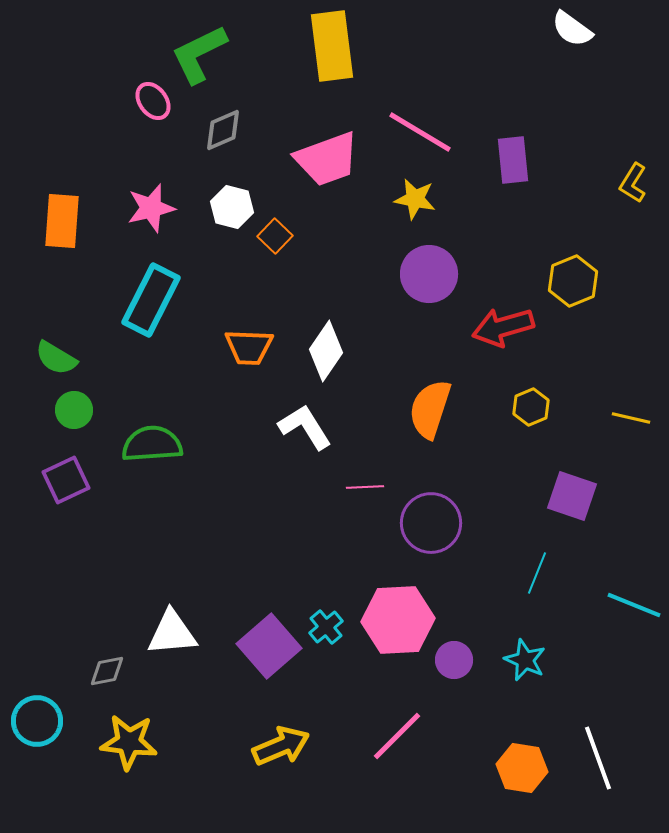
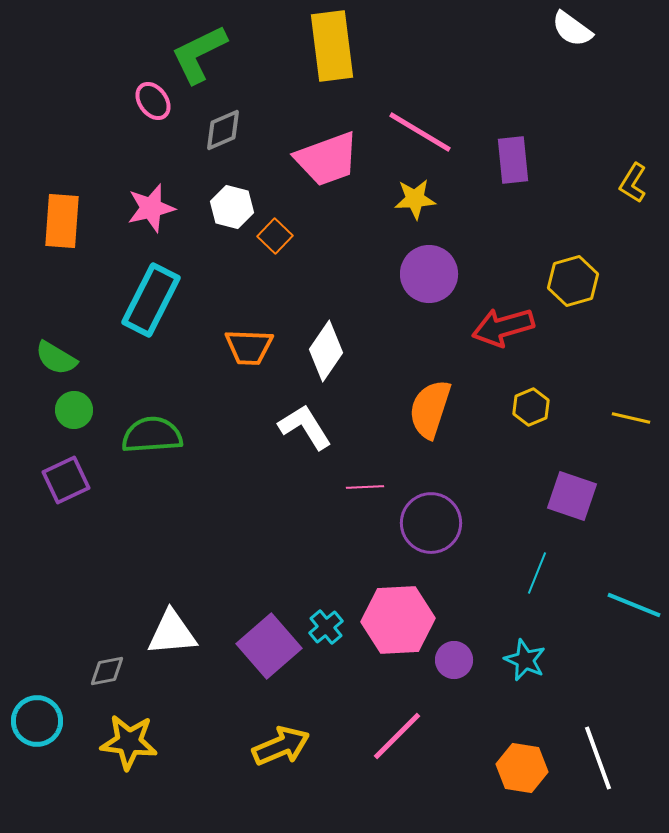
yellow star at (415, 199): rotated 15 degrees counterclockwise
yellow hexagon at (573, 281): rotated 6 degrees clockwise
green semicircle at (152, 444): moved 9 px up
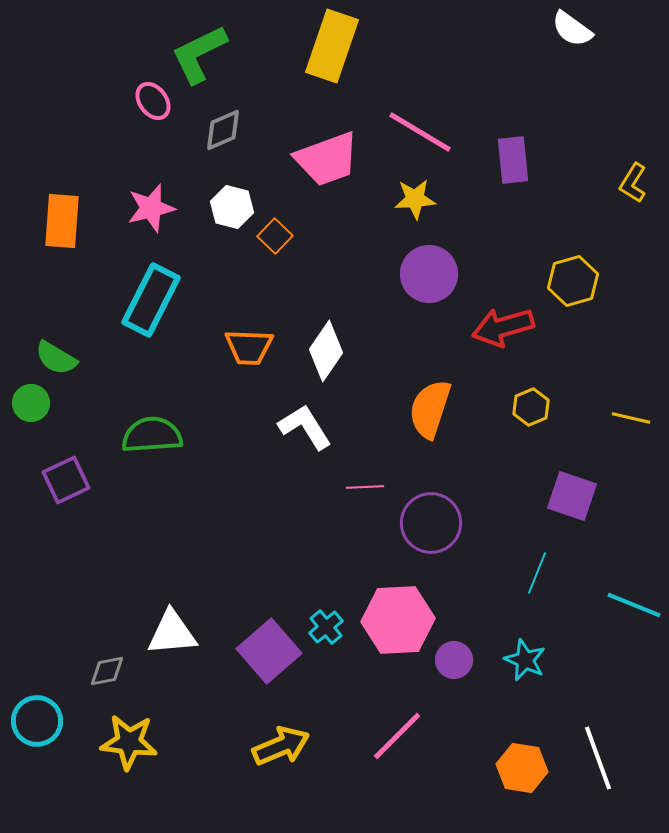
yellow rectangle at (332, 46): rotated 26 degrees clockwise
green circle at (74, 410): moved 43 px left, 7 px up
purple square at (269, 646): moved 5 px down
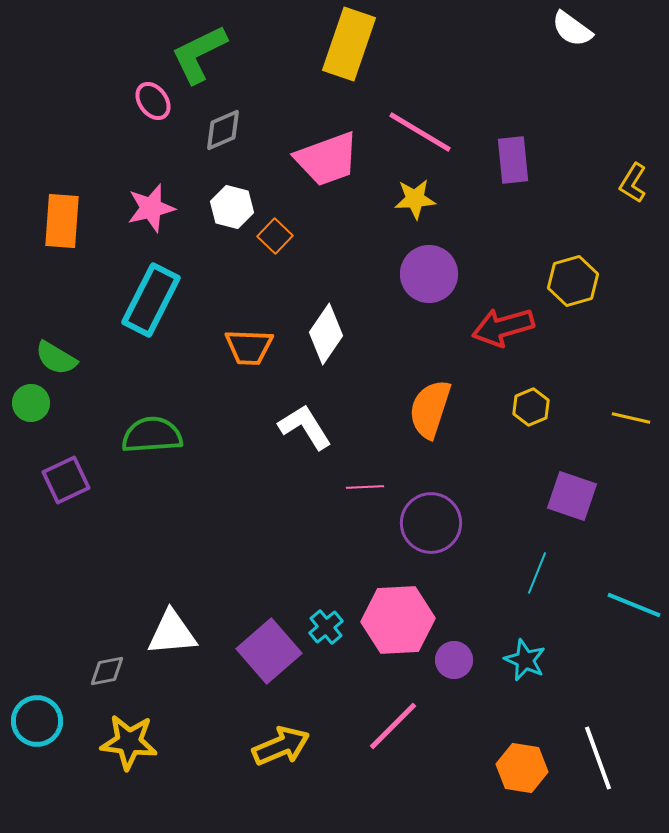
yellow rectangle at (332, 46): moved 17 px right, 2 px up
white diamond at (326, 351): moved 17 px up
pink line at (397, 736): moved 4 px left, 10 px up
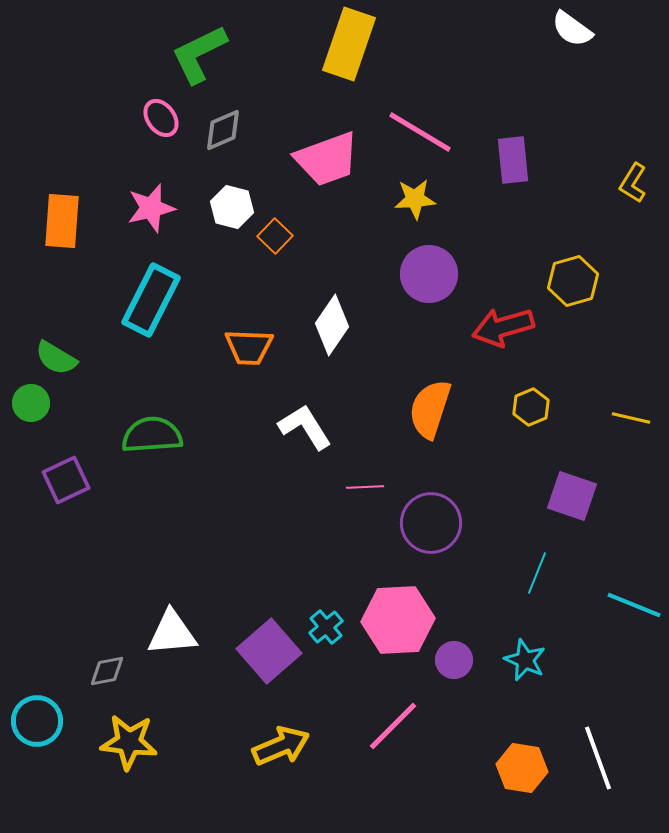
pink ellipse at (153, 101): moved 8 px right, 17 px down
white diamond at (326, 334): moved 6 px right, 9 px up
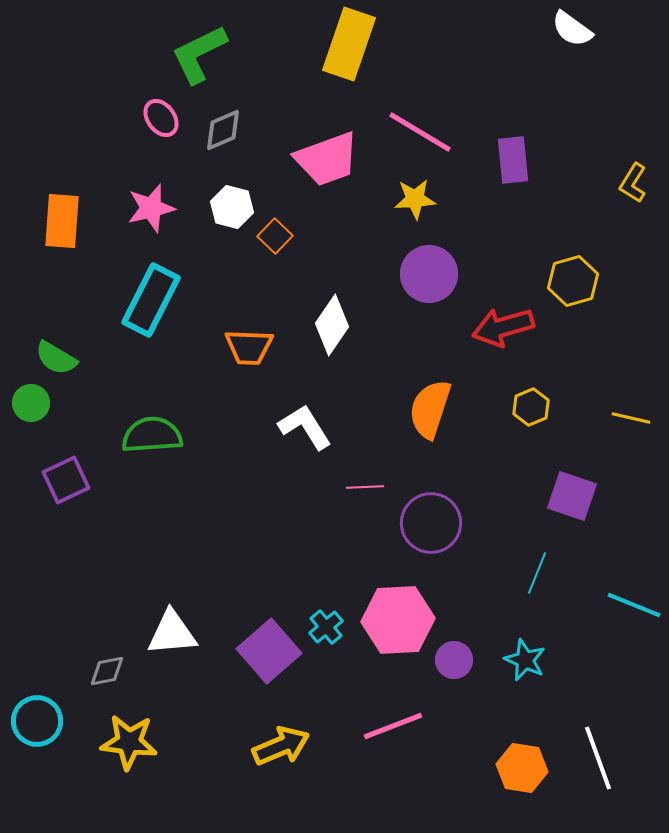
pink line at (393, 726): rotated 24 degrees clockwise
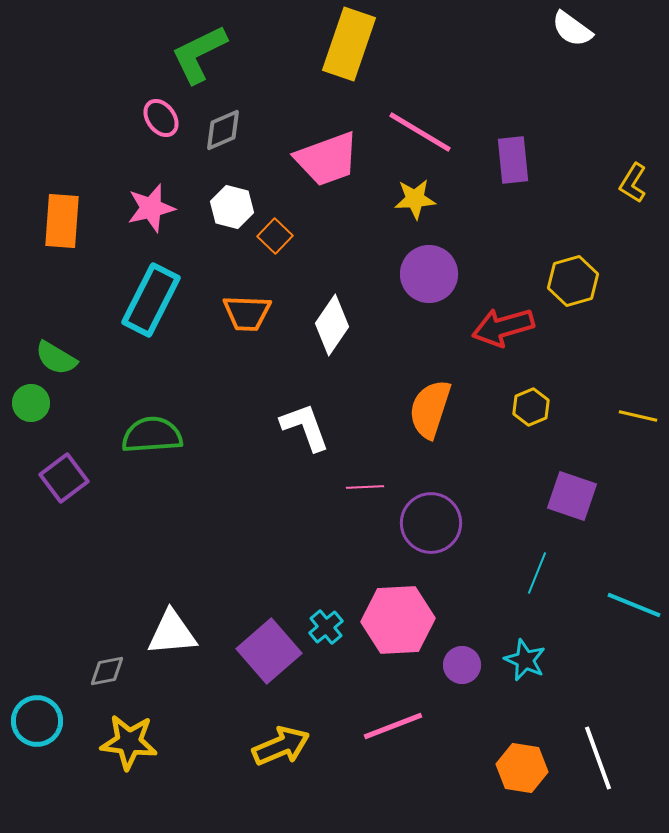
orange trapezoid at (249, 347): moved 2 px left, 34 px up
yellow line at (631, 418): moved 7 px right, 2 px up
white L-shape at (305, 427): rotated 12 degrees clockwise
purple square at (66, 480): moved 2 px left, 2 px up; rotated 12 degrees counterclockwise
purple circle at (454, 660): moved 8 px right, 5 px down
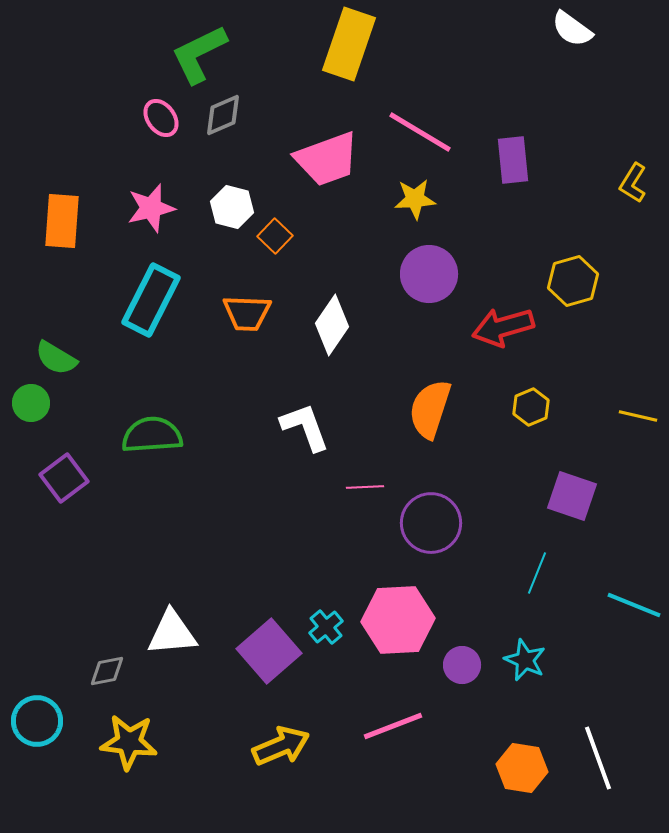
gray diamond at (223, 130): moved 15 px up
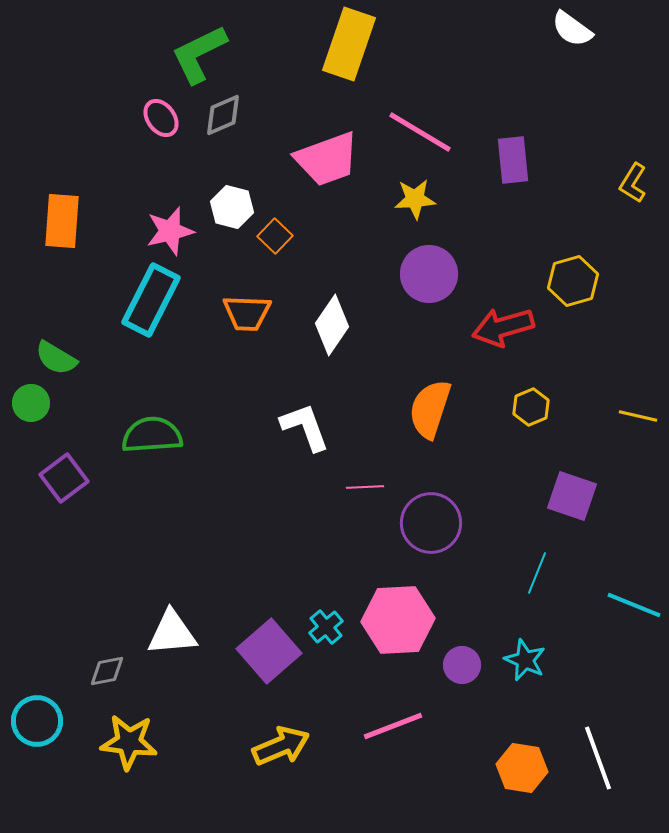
pink star at (151, 208): moved 19 px right, 23 px down
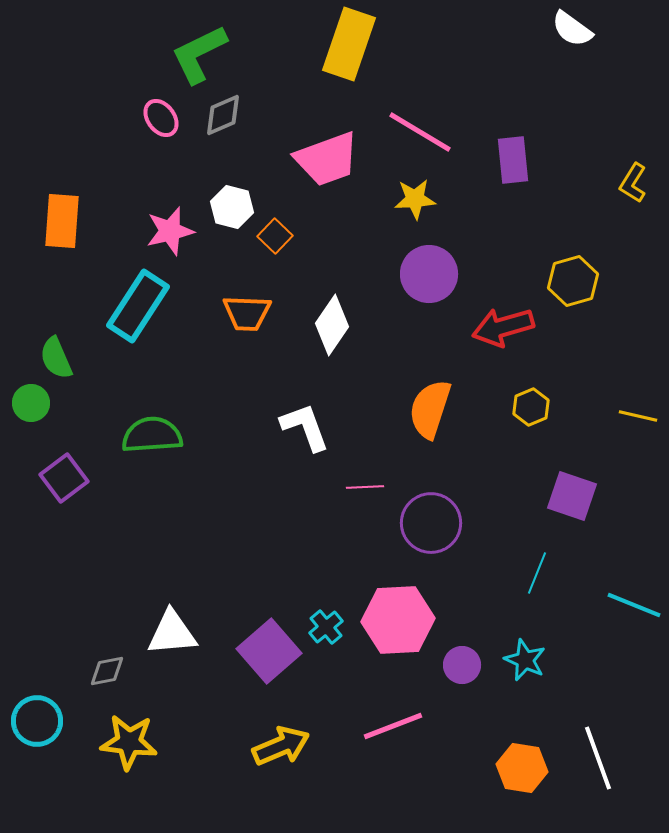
cyan rectangle at (151, 300): moved 13 px left, 6 px down; rotated 6 degrees clockwise
green semicircle at (56, 358): rotated 36 degrees clockwise
